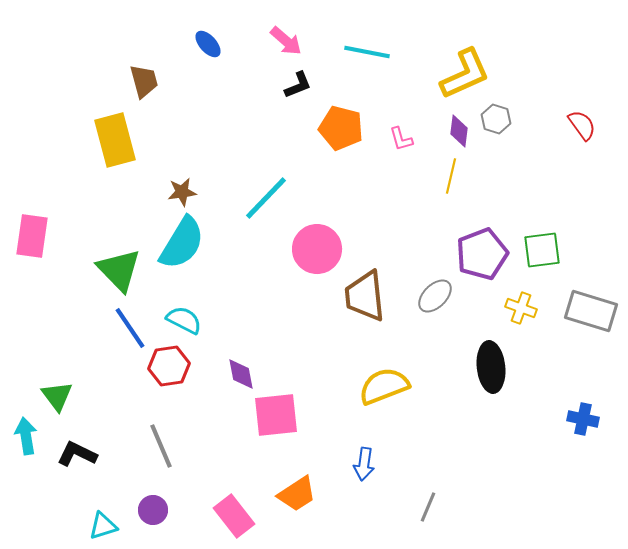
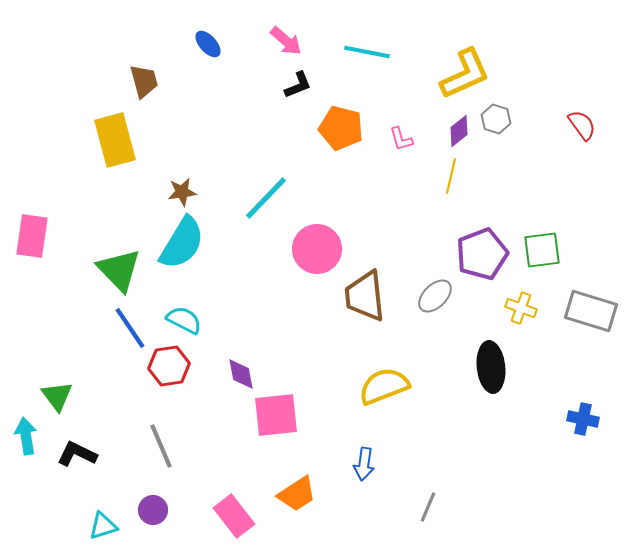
purple diamond at (459, 131): rotated 44 degrees clockwise
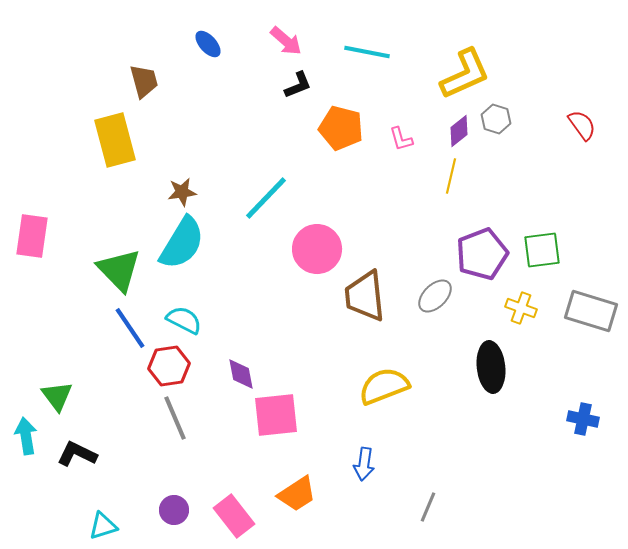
gray line at (161, 446): moved 14 px right, 28 px up
purple circle at (153, 510): moved 21 px right
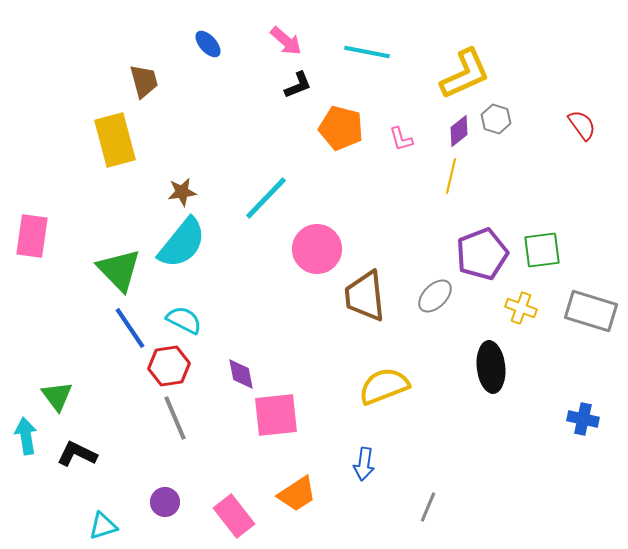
cyan semicircle at (182, 243): rotated 8 degrees clockwise
purple circle at (174, 510): moved 9 px left, 8 px up
